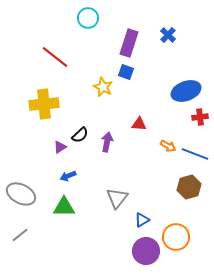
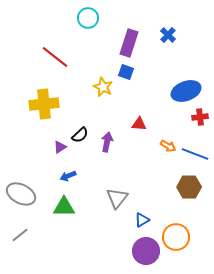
brown hexagon: rotated 15 degrees clockwise
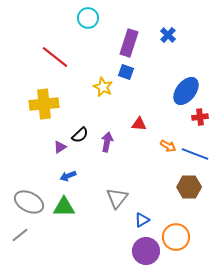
blue ellipse: rotated 32 degrees counterclockwise
gray ellipse: moved 8 px right, 8 px down
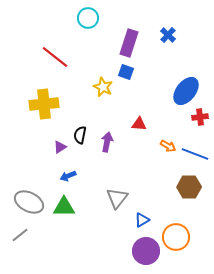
black semicircle: rotated 144 degrees clockwise
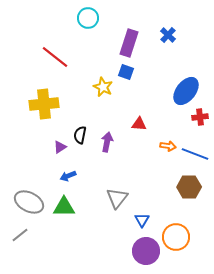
orange arrow: rotated 21 degrees counterclockwise
blue triangle: rotated 28 degrees counterclockwise
